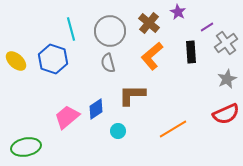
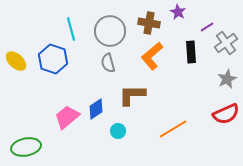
brown cross: rotated 30 degrees counterclockwise
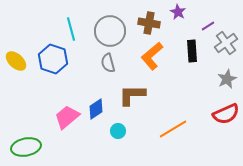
purple line: moved 1 px right, 1 px up
black rectangle: moved 1 px right, 1 px up
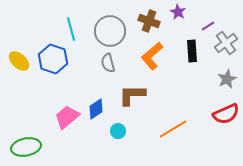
brown cross: moved 2 px up; rotated 10 degrees clockwise
yellow ellipse: moved 3 px right
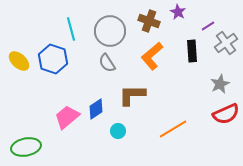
gray semicircle: moved 1 px left; rotated 18 degrees counterclockwise
gray star: moved 7 px left, 5 px down
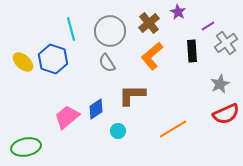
brown cross: moved 2 px down; rotated 30 degrees clockwise
yellow ellipse: moved 4 px right, 1 px down
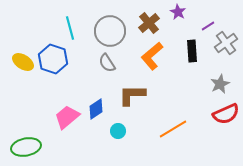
cyan line: moved 1 px left, 1 px up
yellow ellipse: rotated 10 degrees counterclockwise
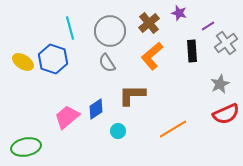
purple star: moved 1 px right, 1 px down; rotated 14 degrees counterclockwise
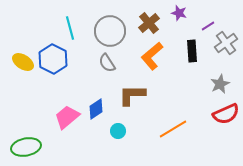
blue hexagon: rotated 8 degrees clockwise
